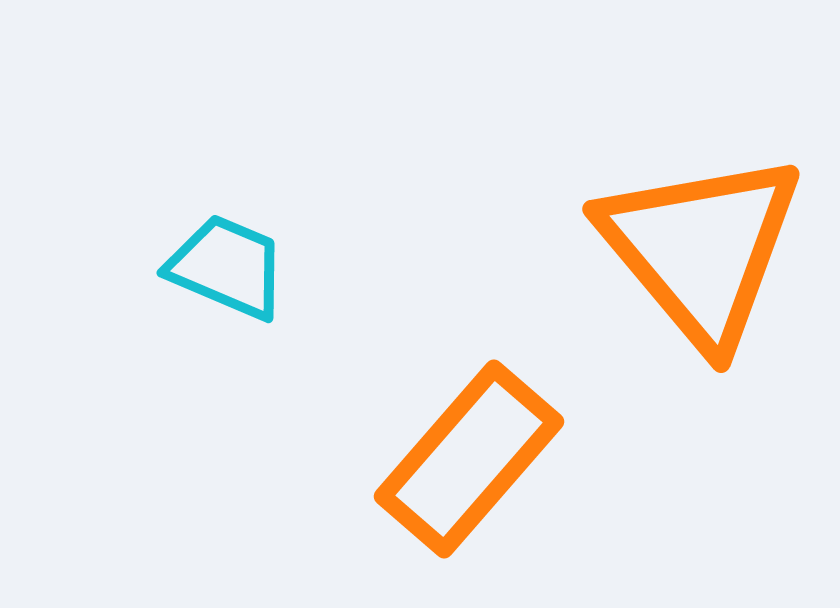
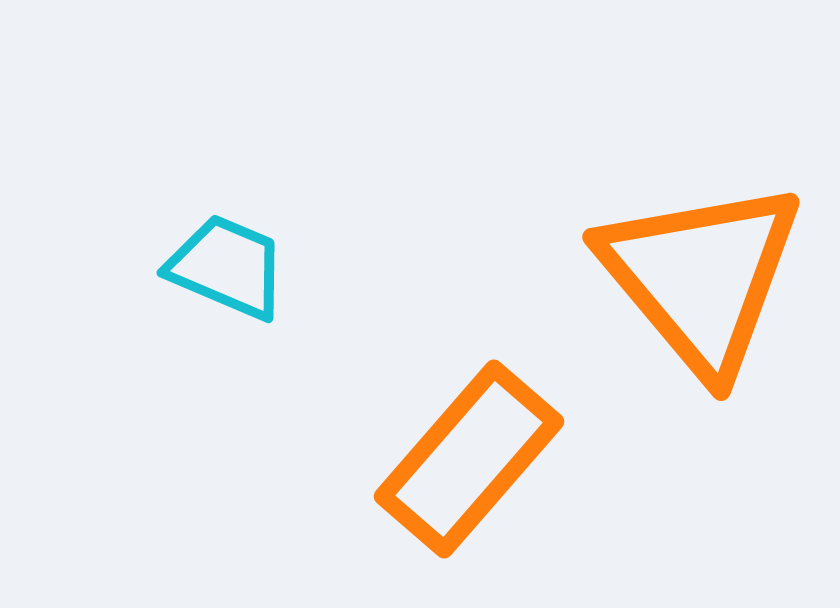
orange triangle: moved 28 px down
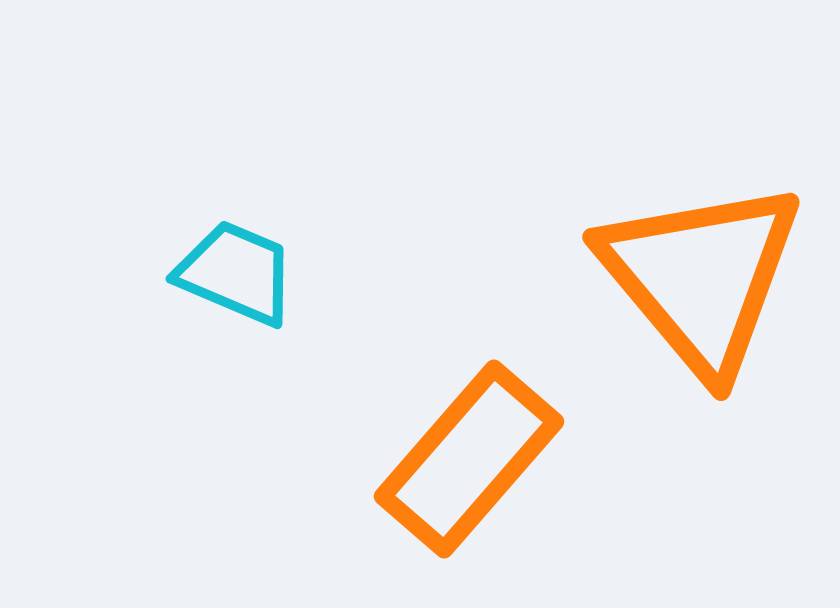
cyan trapezoid: moved 9 px right, 6 px down
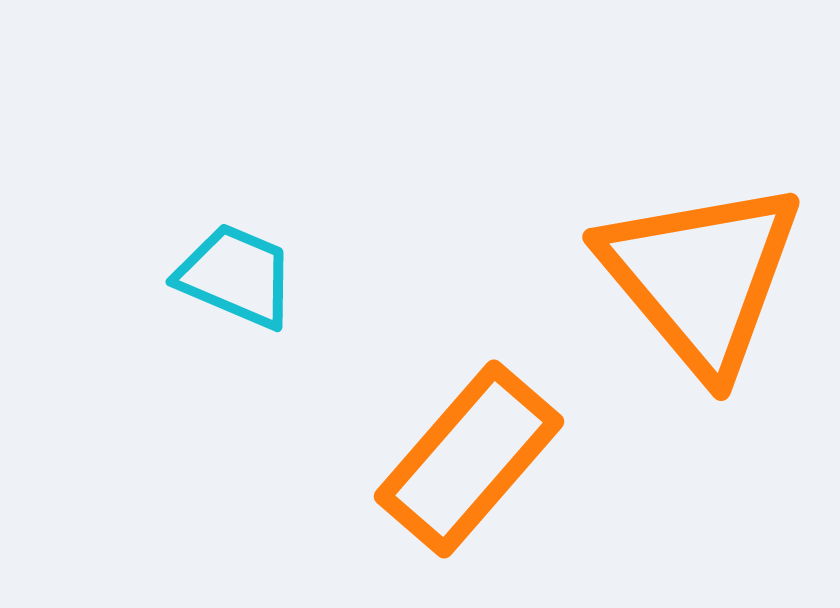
cyan trapezoid: moved 3 px down
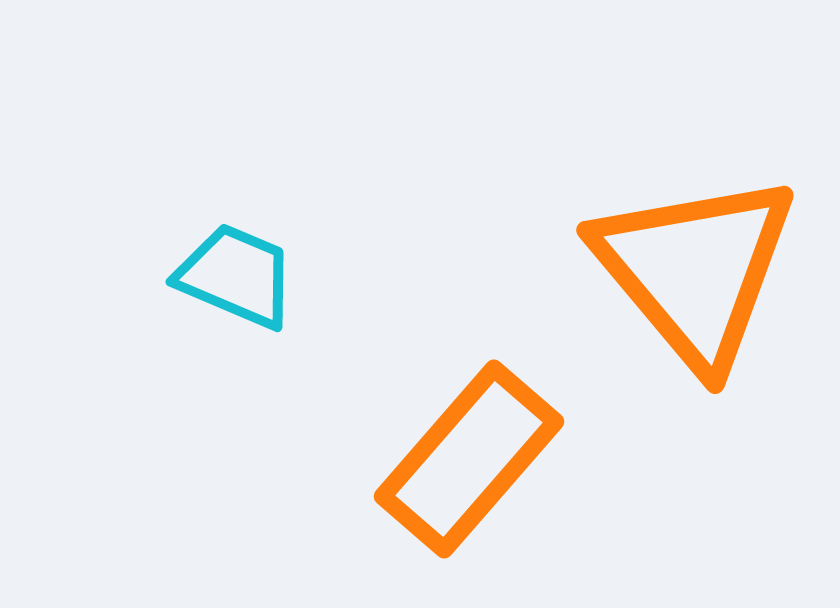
orange triangle: moved 6 px left, 7 px up
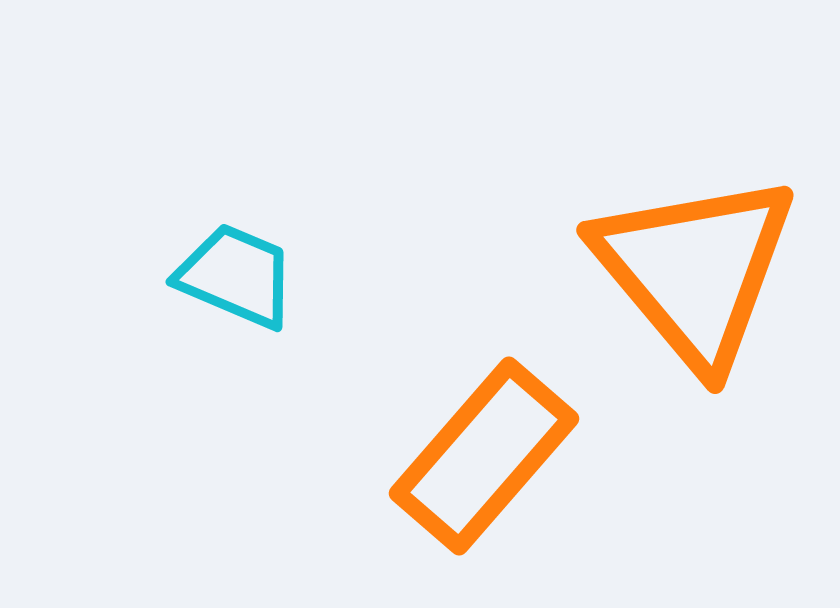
orange rectangle: moved 15 px right, 3 px up
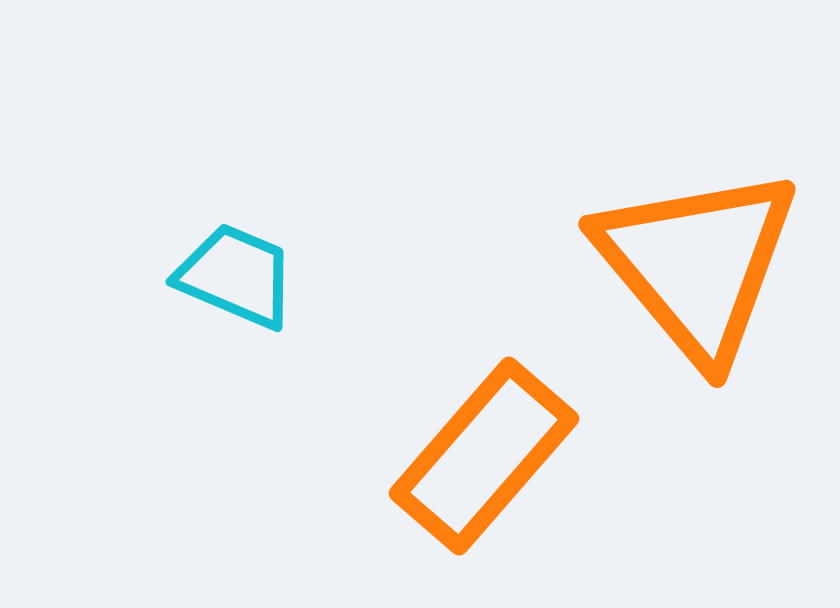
orange triangle: moved 2 px right, 6 px up
